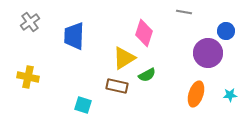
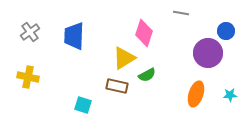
gray line: moved 3 px left, 1 px down
gray cross: moved 10 px down
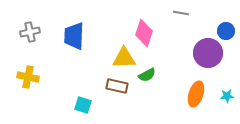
gray cross: rotated 24 degrees clockwise
yellow triangle: rotated 30 degrees clockwise
cyan star: moved 3 px left, 1 px down
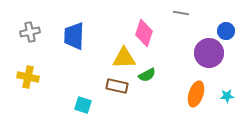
purple circle: moved 1 px right
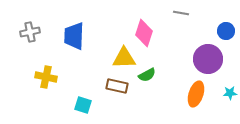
purple circle: moved 1 px left, 6 px down
yellow cross: moved 18 px right
cyan star: moved 3 px right, 3 px up
